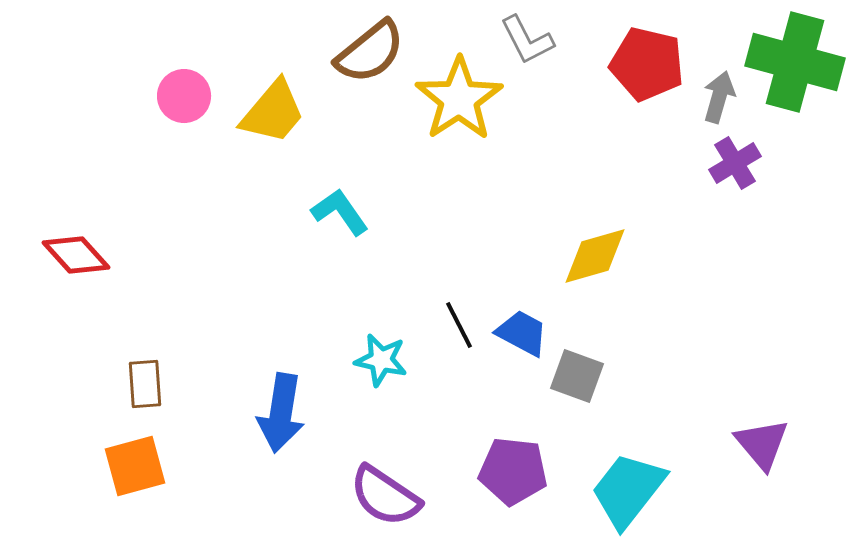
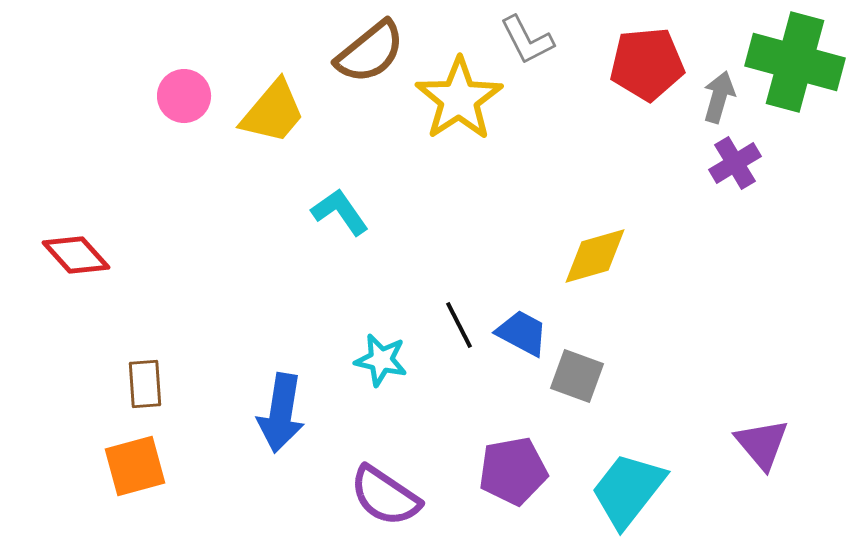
red pentagon: rotated 18 degrees counterclockwise
purple pentagon: rotated 16 degrees counterclockwise
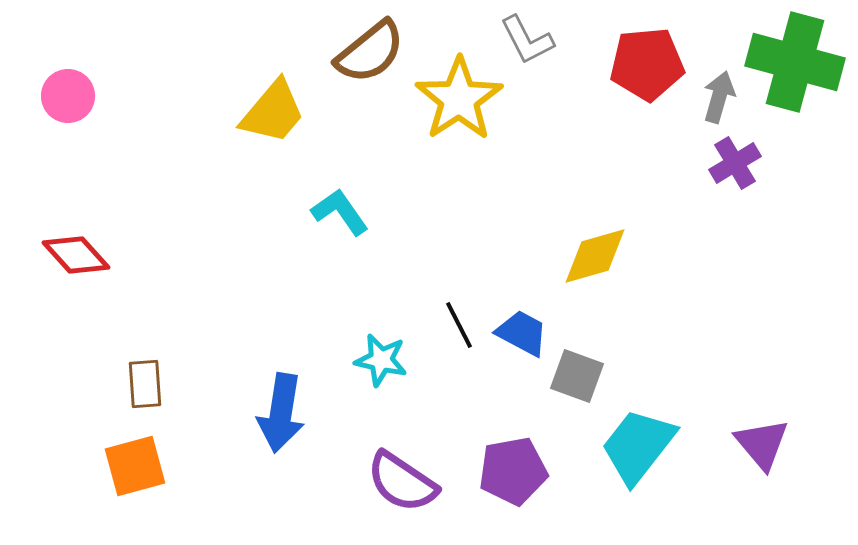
pink circle: moved 116 px left
cyan trapezoid: moved 10 px right, 44 px up
purple semicircle: moved 17 px right, 14 px up
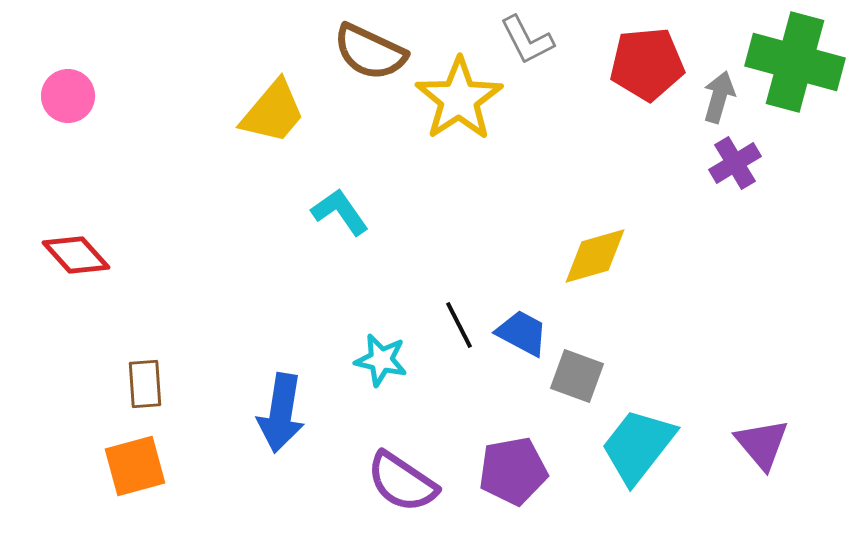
brown semicircle: rotated 64 degrees clockwise
